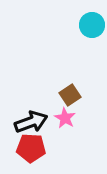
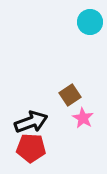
cyan circle: moved 2 px left, 3 px up
pink star: moved 18 px right
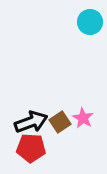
brown square: moved 10 px left, 27 px down
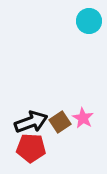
cyan circle: moved 1 px left, 1 px up
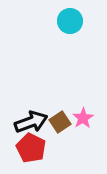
cyan circle: moved 19 px left
pink star: rotated 10 degrees clockwise
red pentagon: rotated 24 degrees clockwise
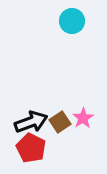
cyan circle: moved 2 px right
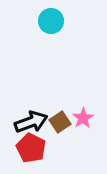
cyan circle: moved 21 px left
